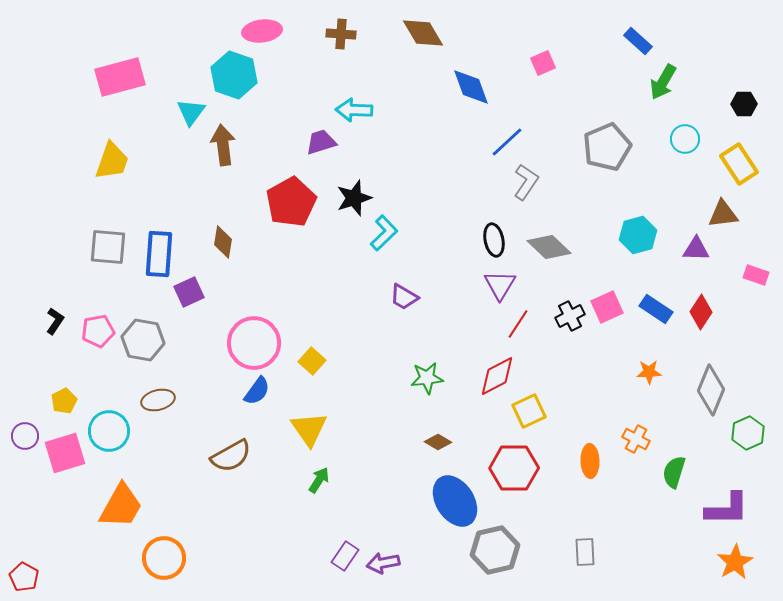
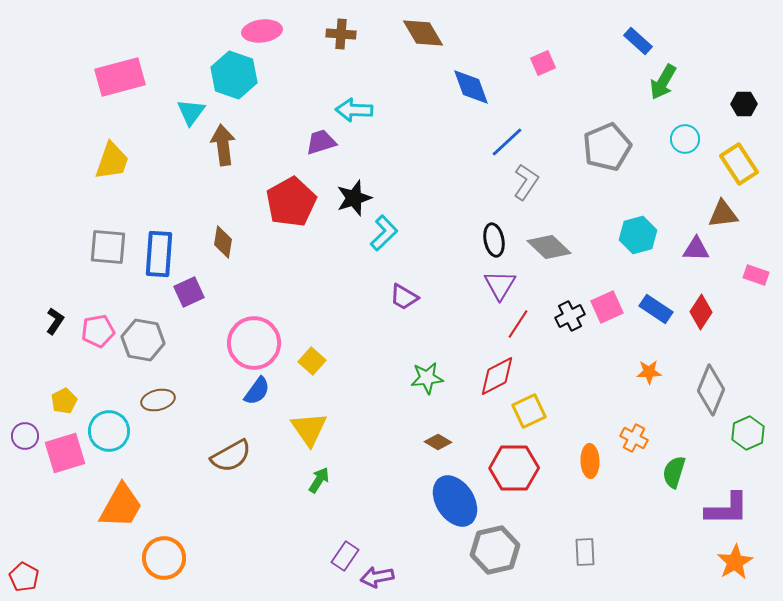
orange cross at (636, 439): moved 2 px left, 1 px up
purple arrow at (383, 563): moved 6 px left, 14 px down
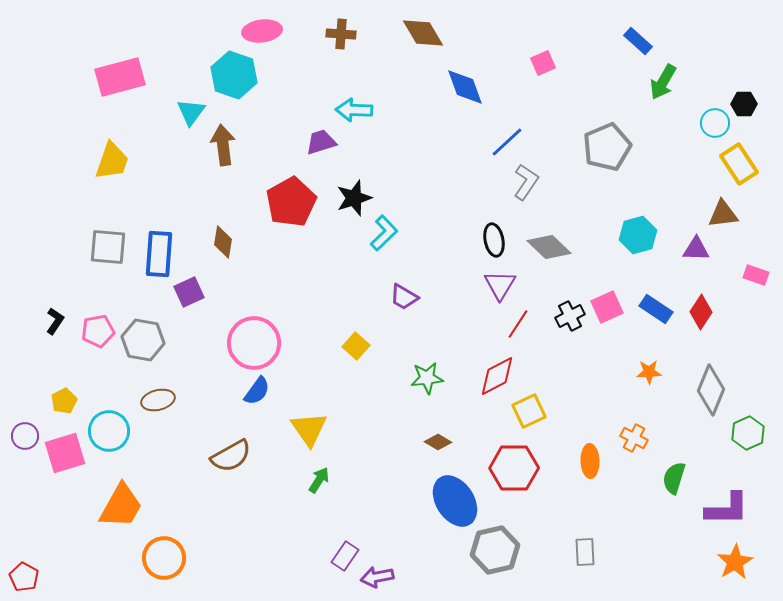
blue diamond at (471, 87): moved 6 px left
cyan circle at (685, 139): moved 30 px right, 16 px up
yellow square at (312, 361): moved 44 px right, 15 px up
green semicircle at (674, 472): moved 6 px down
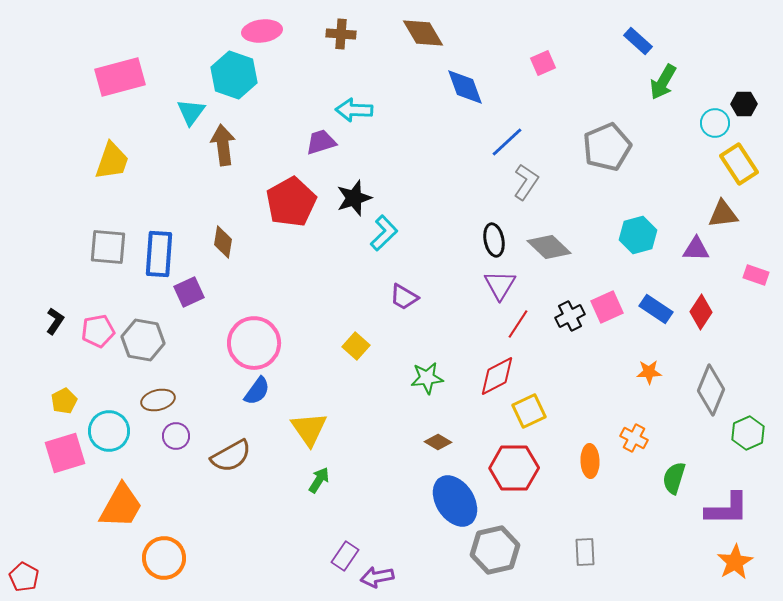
purple circle at (25, 436): moved 151 px right
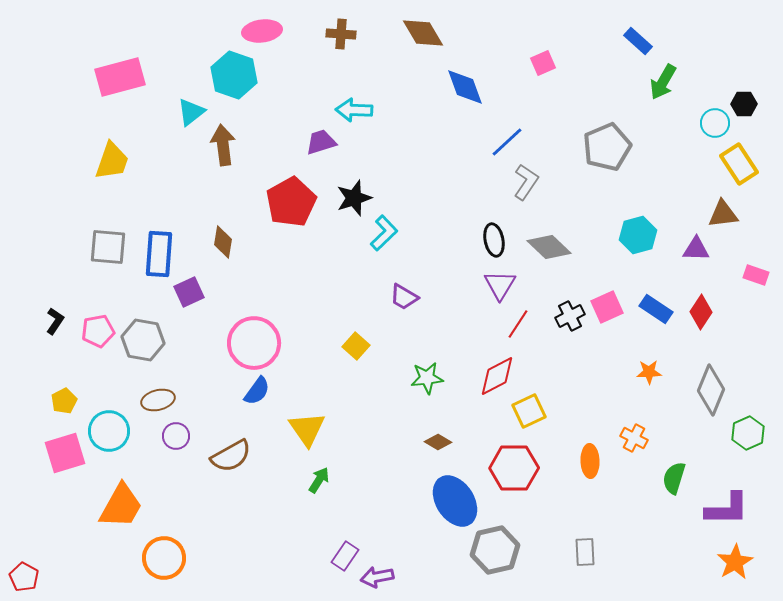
cyan triangle at (191, 112): rotated 16 degrees clockwise
yellow triangle at (309, 429): moved 2 px left
